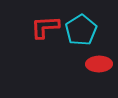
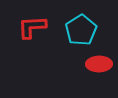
red L-shape: moved 13 px left
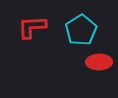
red ellipse: moved 2 px up
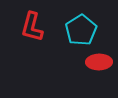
red L-shape: rotated 72 degrees counterclockwise
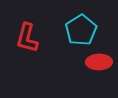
red L-shape: moved 5 px left, 11 px down
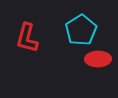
red ellipse: moved 1 px left, 3 px up
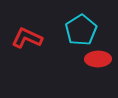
red L-shape: rotated 100 degrees clockwise
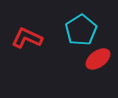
red ellipse: rotated 35 degrees counterclockwise
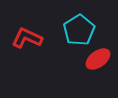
cyan pentagon: moved 2 px left
